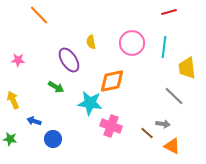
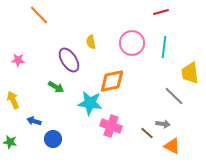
red line: moved 8 px left
yellow trapezoid: moved 3 px right, 5 px down
green star: moved 3 px down
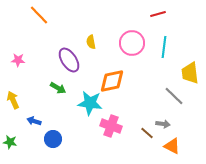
red line: moved 3 px left, 2 px down
green arrow: moved 2 px right, 1 px down
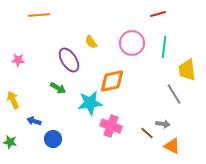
orange line: rotated 50 degrees counterclockwise
yellow semicircle: rotated 24 degrees counterclockwise
yellow trapezoid: moved 3 px left, 3 px up
gray line: moved 2 px up; rotated 15 degrees clockwise
cyan star: rotated 15 degrees counterclockwise
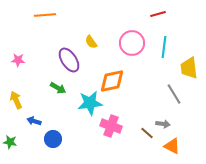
orange line: moved 6 px right
yellow trapezoid: moved 2 px right, 2 px up
yellow arrow: moved 3 px right
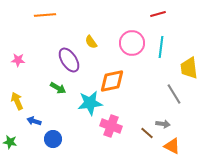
cyan line: moved 3 px left
yellow arrow: moved 1 px right, 1 px down
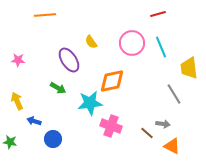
cyan line: rotated 30 degrees counterclockwise
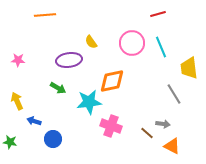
purple ellipse: rotated 65 degrees counterclockwise
cyan star: moved 1 px left, 1 px up
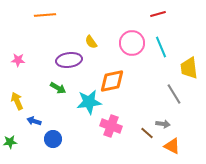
green star: rotated 16 degrees counterclockwise
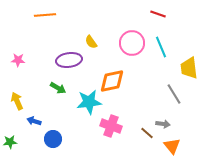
red line: rotated 35 degrees clockwise
orange triangle: rotated 24 degrees clockwise
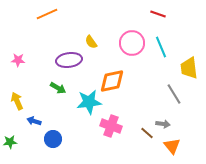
orange line: moved 2 px right, 1 px up; rotated 20 degrees counterclockwise
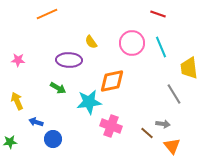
purple ellipse: rotated 10 degrees clockwise
blue arrow: moved 2 px right, 1 px down
